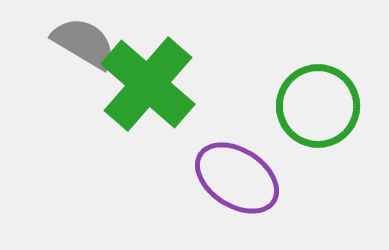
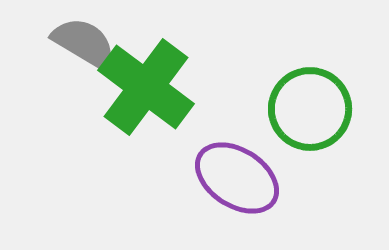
green cross: moved 2 px left, 3 px down; rotated 4 degrees counterclockwise
green circle: moved 8 px left, 3 px down
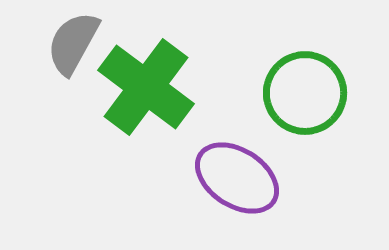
gray semicircle: moved 11 px left; rotated 92 degrees counterclockwise
green circle: moved 5 px left, 16 px up
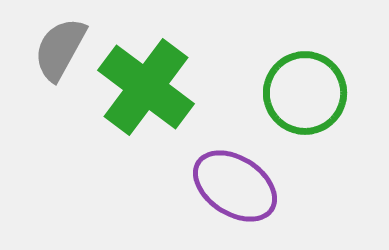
gray semicircle: moved 13 px left, 6 px down
purple ellipse: moved 2 px left, 8 px down
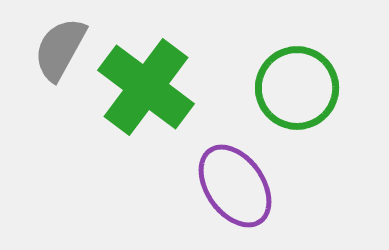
green circle: moved 8 px left, 5 px up
purple ellipse: rotated 22 degrees clockwise
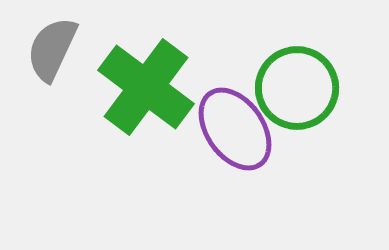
gray semicircle: moved 8 px left; rotated 4 degrees counterclockwise
purple ellipse: moved 57 px up
